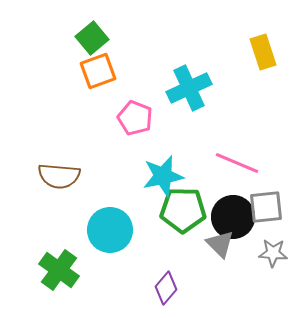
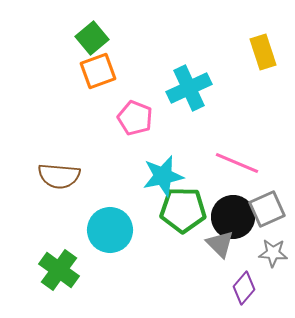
gray square: moved 1 px right, 2 px down; rotated 18 degrees counterclockwise
purple diamond: moved 78 px right
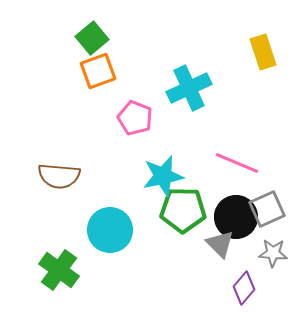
black circle: moved 3 px right
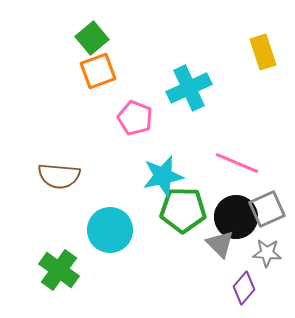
gray star: moved 6 px left
